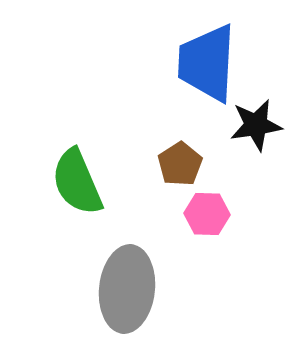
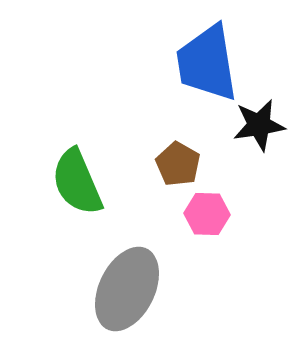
blue trapezoid: rotated 12 degrees counterclockwise
black star: moved 3 px right
brown pentagon: moved 2 px left; rotated 9 degrees counterclockwise
gray ellipse: rotated 20 degrees clockwise
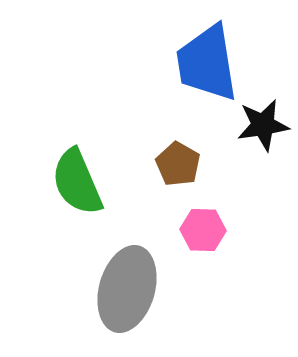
black star: moved 4 px right
pink hexagon: moved 4 px left, 16 px down
gray ellipse: rotated 10 degrees counterclockwise
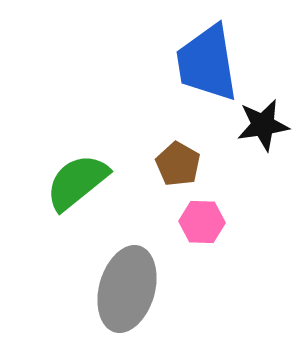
green semicircle: rotated 74 degrees clockwise
pink hexagon: moved 1 px left, 8 px up
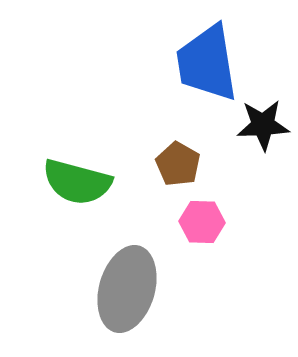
black star: rotated 6 degrees clockwise
green semicircle: rotated 126 degrees counterclockwise
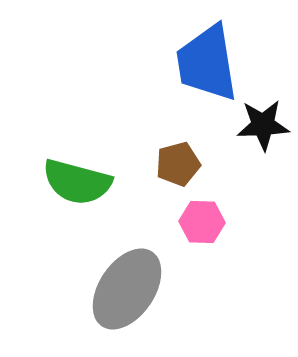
brown pentagon: rotated 27 degrees clockwise
gray ellipse: rotated 18 degrees clockwise
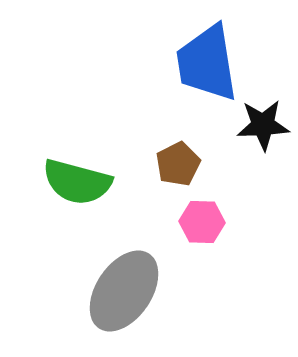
brown pentagon: rotated 12 degrees counterclockwise
gray ellipse: moved 3 px left, 2 px down
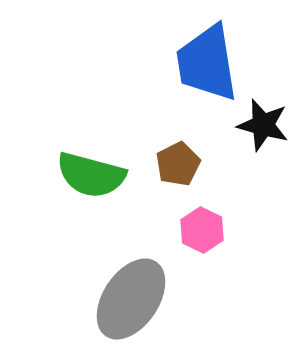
black star: rotated 18 degrees clockwise
green semicircle: moved 14 px right, 7 px up
pink hexagon: moved 8 px down; rotated 24 degrees clockwise
gray ellipse: moved 7 px right, 8 px down
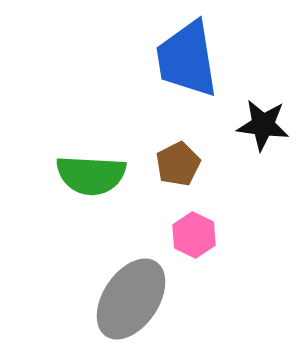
blue trapezoid: moved 20 px left, 4 px up
black star: rotated 8 degrees counterclockwise
green semicircle: rotated 12 degrees counterclockwise
pink hexagon: moved 8 px left, 5 px down
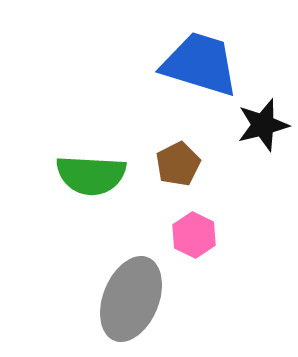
blue trapezoid: moved 13 px right, 5 px down; rotated 116 degrees clockwise
black star: rotated 22 degrees counterclockwise
gray ellipse: rotated 12 degrees counterclockwise
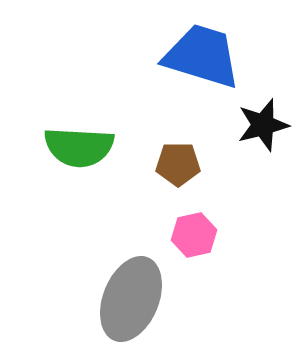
blue trapezoid: moved 2 px right, 8 px up
brown pentagon: rotated 27 degrees clockwise
green semicircle: moved 12 px left, 28 px up
pink hexagon: rotated 21 degrees clockwise
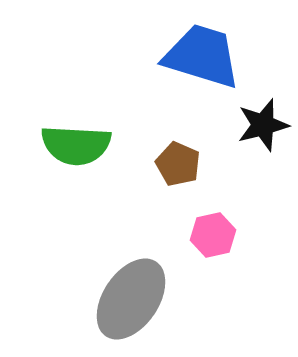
green semicircle: moved 3 px left, 2 px up
brown pentagon: rotated 24 degrees clockwise
pink hexagon: moved 19 px right
gray ellipse: rotated 12 degrees clockwise
